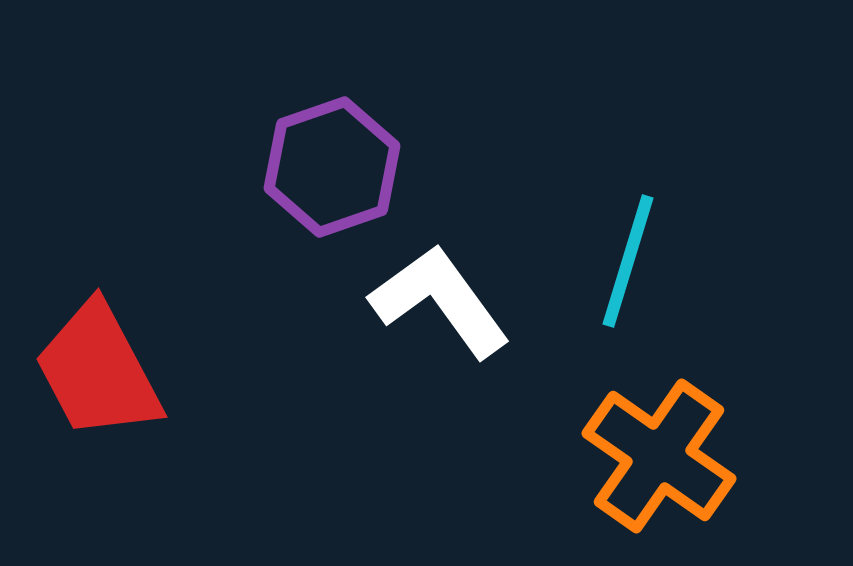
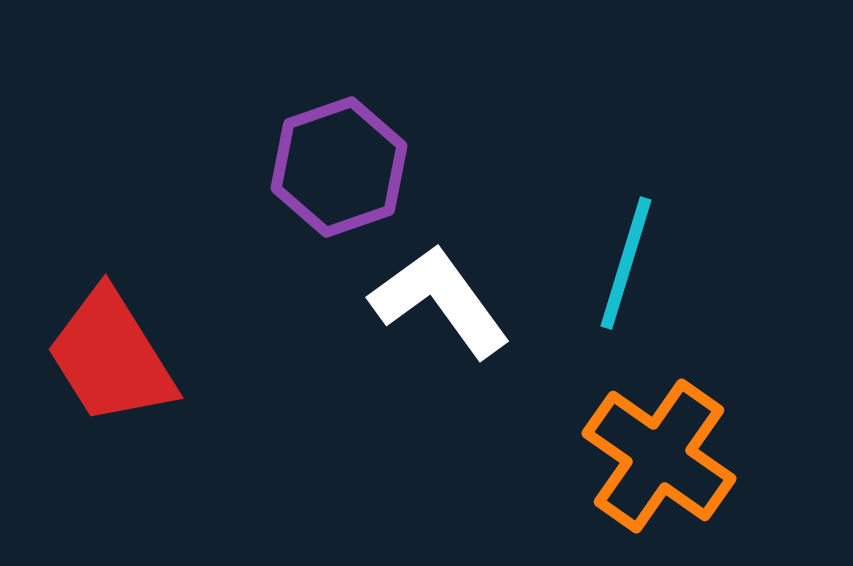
purple hexagon: moved 7 px right
cyan line: moved 2 px left, 2 px down
red trapezoid: moved 13 px right, 14 px up; rotated 4 degrees counterclockwise
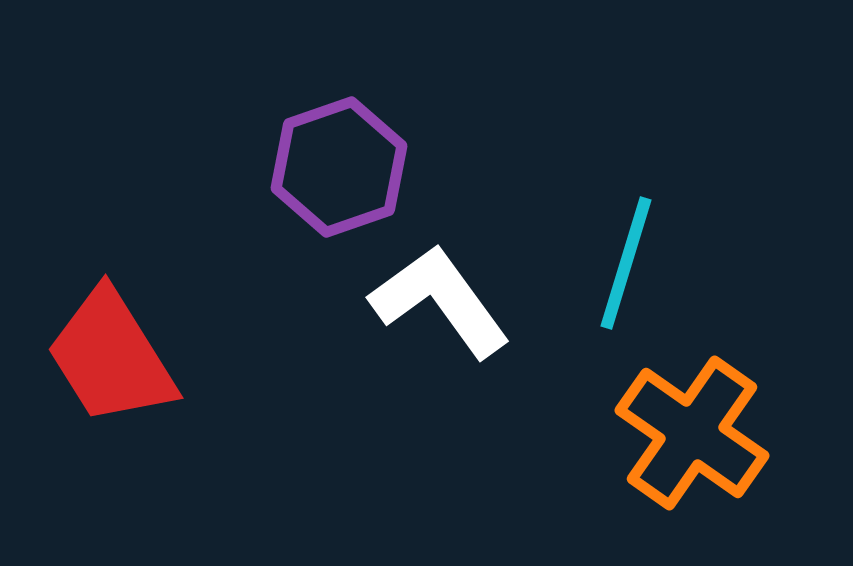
orange cross: moved 33 px right, 23 px up
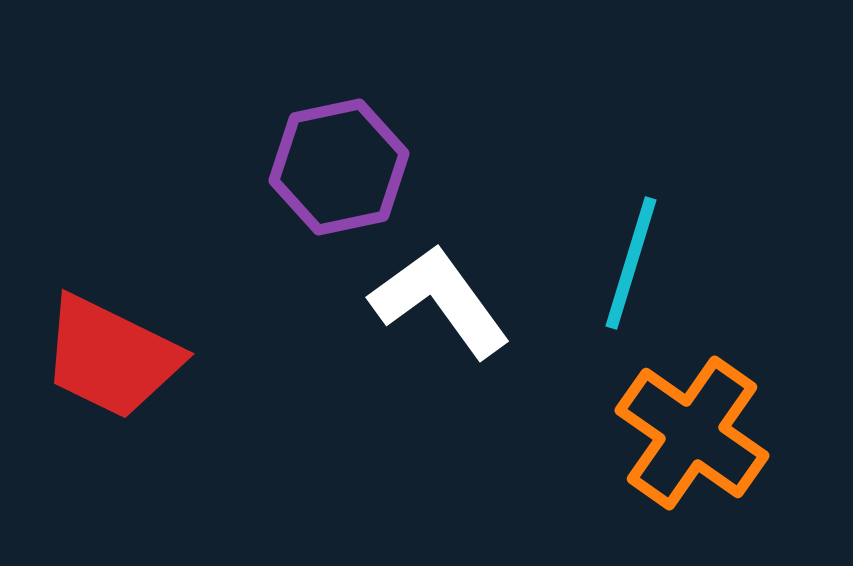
purple hexagon: rotated 7 degrees clockwise
cyan line: moved 5 px right
red trapezoid: rotated 32 degrees counterclockwise
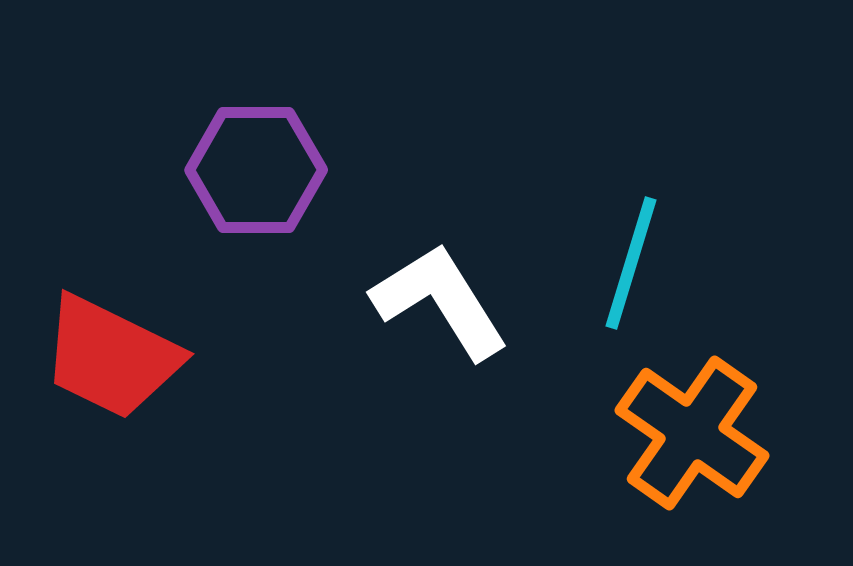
purple hexagon: moved 83 px left, 3 px down; rotated 12 degrees clockwise
white L-shape: rotated 4 degrees clockwise
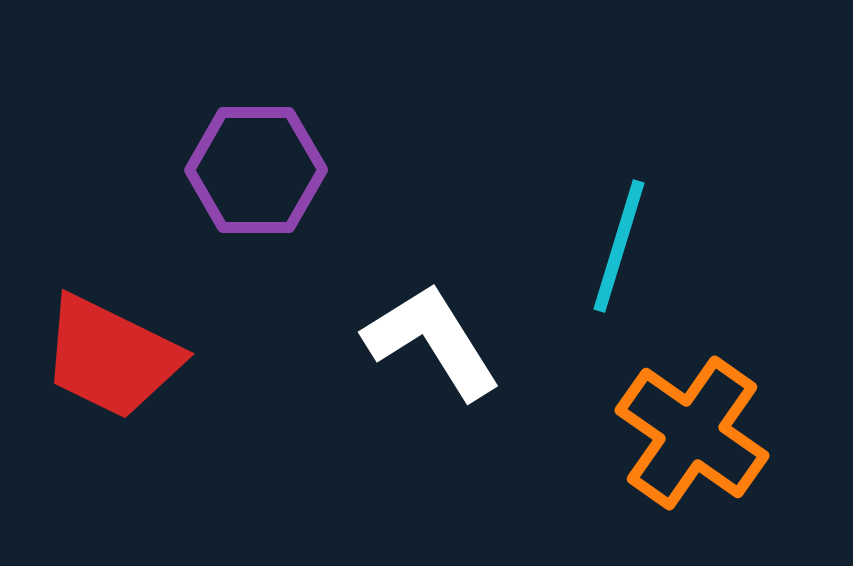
cyan line: moved 12 px left, 17 px up
white L-shape: moved 8 px left, 40 px down
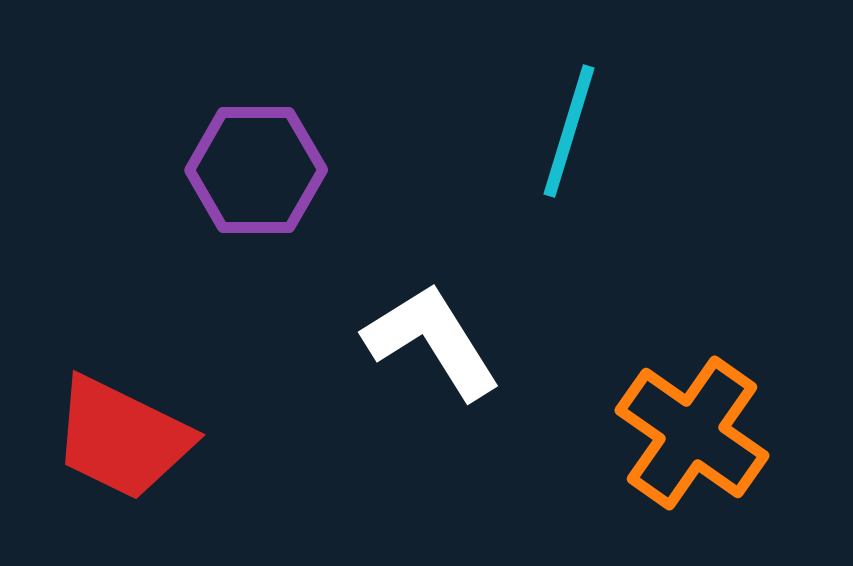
cyan line: moved 50 px left, 115 px up
red trapezoid: moved 11 px right, 81 px down
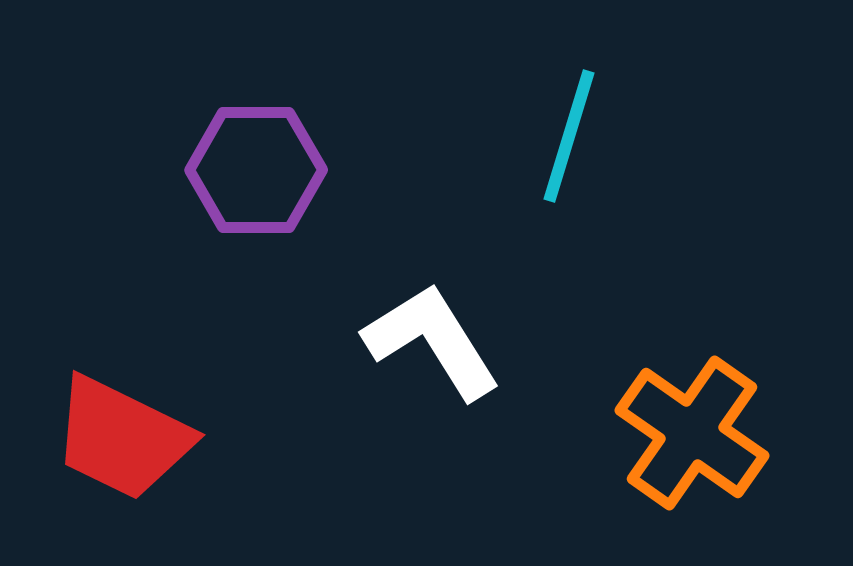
cyan line: moved 5 px down
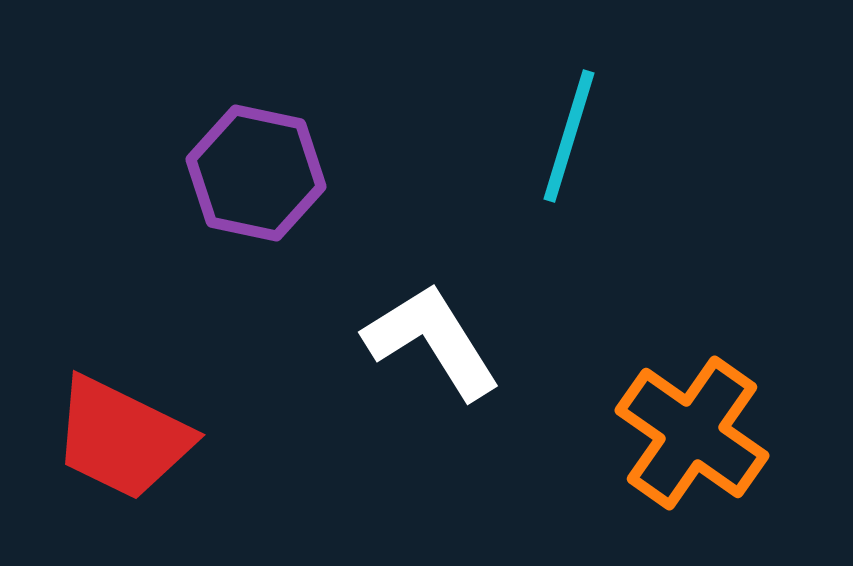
purple hexagon: moved 3 px down; rotated 12 degrees clockwise
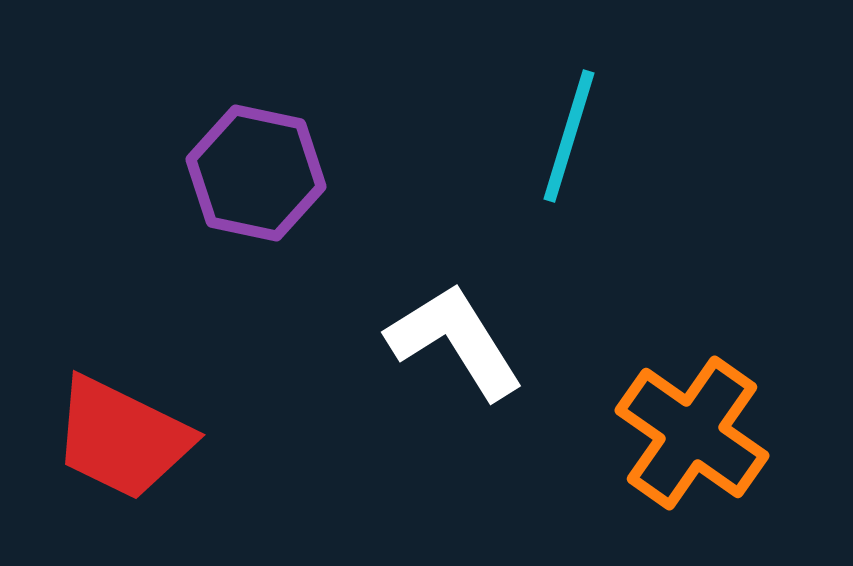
white L-shape: moved 23 px right
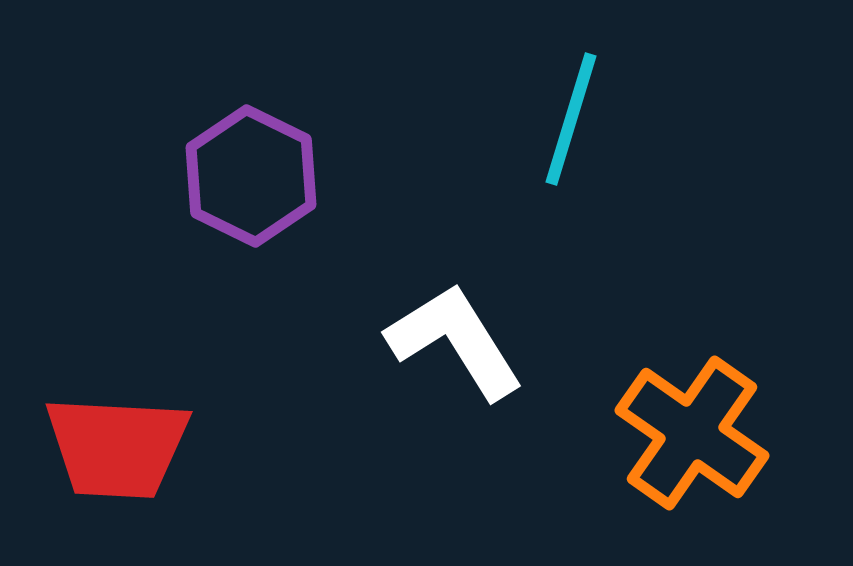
cyan line: moved 2 px right, 17 px up
purple hexagon: moved 5 px left, 3 px down; rotated 14 degrees clockwise
red trapezoid: moved 5 px left, 9 px down; rotated 23 degrees counterclockwise
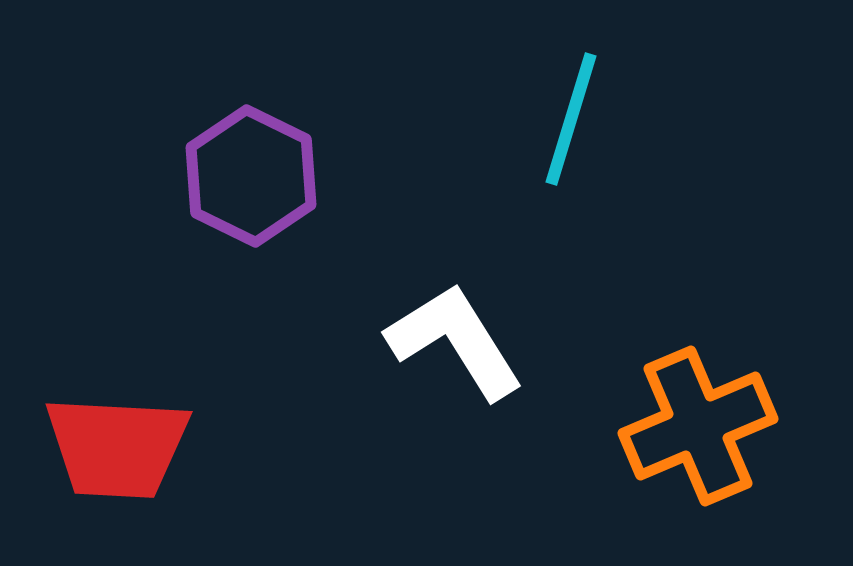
orange cross: moved 6 px right, 7 px up; rotated 32 degrees clockwise
